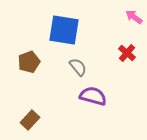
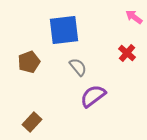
blue square: rotated 16 degrees counterclockwise
purple semicircle: rotated 52 degrees counterclockwise
brown rectangle: moved 2 px right, 2 px down
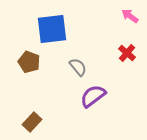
pink arrow: moved 4 px left, 1 px up
blue square: moved 12 px left, 1 px up
brown pentagon: rotated 30 degrees counterclockwise
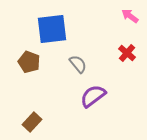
gray semicircle: moved 3 px up
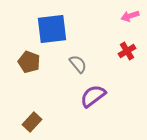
pink arrow: rotated 54 degrees counterclockwise
red cross: moved 2 px up; rotated 18 degrees clockwise
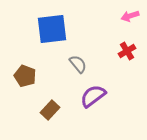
brown pentagon: moved 4 px left, 14 px down
brown rectangle: moved 18 px right, 12 px up
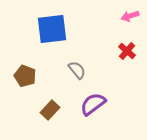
red cross: rotated 18 degrees counterclockwise
gray semicircle: moved 1 px left, 6 px down
purple semicircle: moved 8 px down
